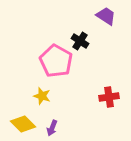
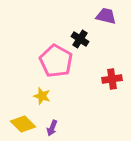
purple trapezoid: rotated 20 degrees counterclockwise
black cross: moved 2 px up
red cross: moved 3 px right, 18 px up
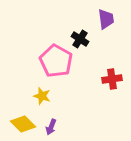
purple trapezoid: moved 3 px down; rotated 70 degrees clockwise
purple arrow: moved 1 px left, 1 px up
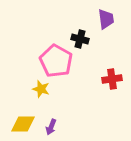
black cross: rotated 18 degrees counterclockwise
yellow star: moved 1 px left, 7 px up
yellow diamond: rotated 45 degrees counterclockwise
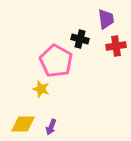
red cross: moved 4 px right, 33 px up
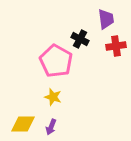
black cross: rotated 12 degrees clockwise
yellow star: moved 12 px right, 8 px down
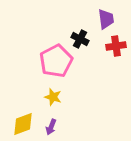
pink pentagon: rotated 16 degrees clockwise
yellow diamond: rotated 20 degrees counterclockwise
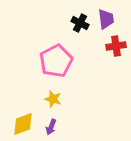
black cross: moved 16 px up
yellow star: moved 2 px down
